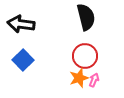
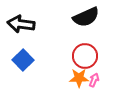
black semicircle: rotated 80 degrees clockwise
orange star: rotated 18 degrees clockwise
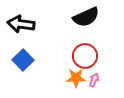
orange star: moved 3 px left
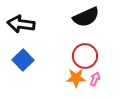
pink arrow: moved 1 px right, 1 px up
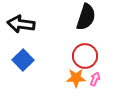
black semicircle: rotated 48 degrees counterclockwise
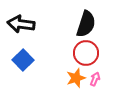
black semicircle: moved 7 px down
red circle: moved 1 px right, 3 px up
orange star: rotated 18 degrees counterclockwise
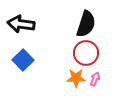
orange star: rotated 18 degrees clockwise
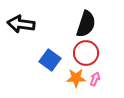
blue square: moved 27 px right; rotated 10 degrees counterclockwise
